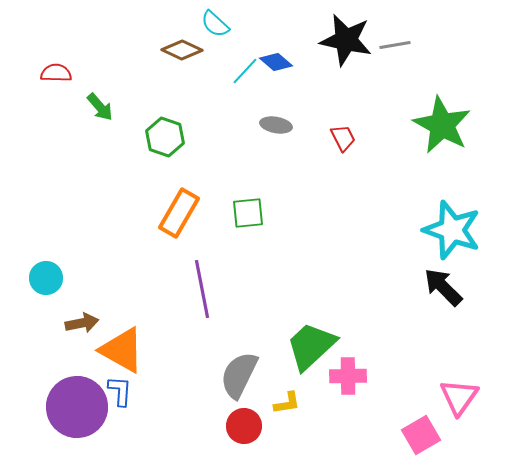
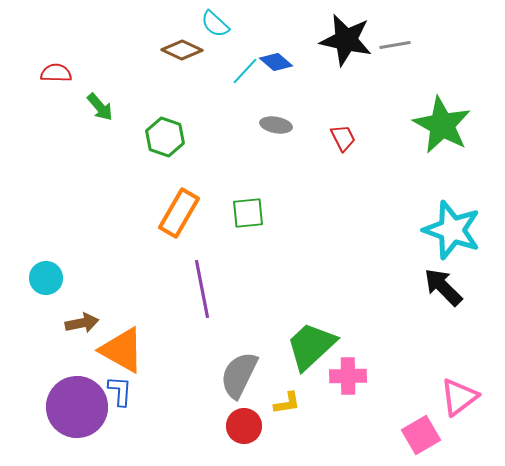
pink triangle: rotated 18 degrees clockwise
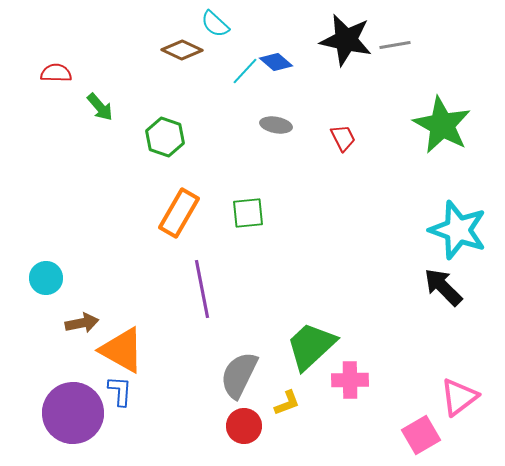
cyan star: moved 6 px right
pink cross: moved 2 px right, 4 px down
yellow L-shape: rotated 12 degrees counterclockwise
purple circle: moved 4 px left, 6 px down
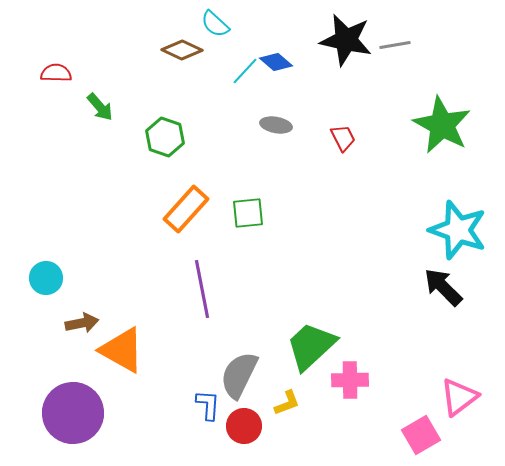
orange rectangle: moved 7 px right, 4 px up; rotated 12 degrees clockwise
blue L-shape: moved 88 px right, 14 px down
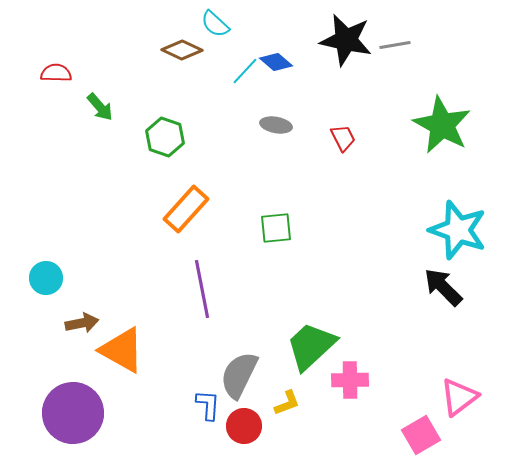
green square: moved 28 px right, 15 px down
